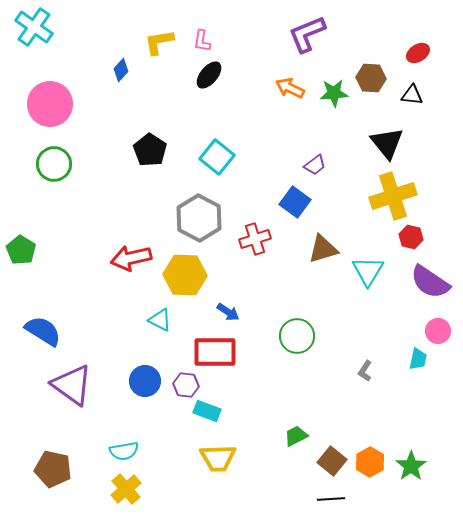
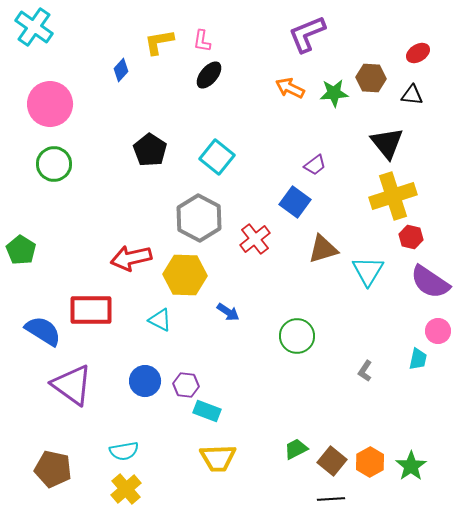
red cross at (255, 239): rotated 20 degrees counterclockwise
red rectangle at (215, 352): moved 124 px left, 42 px up
green trapezoid at (296, 436): moved 13 px down
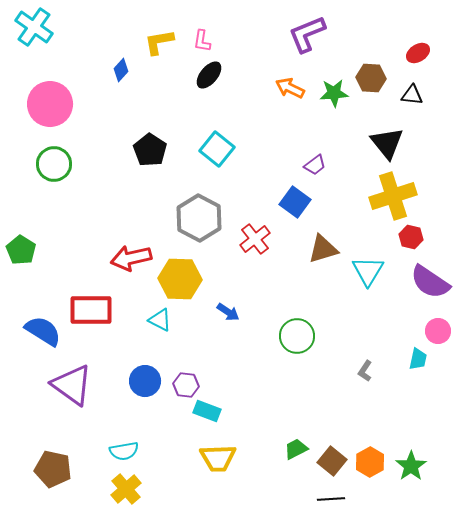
cyan square at (217, 157): moved 8 px up
yellow hexagon at (185, 275): moved 5 px left, 4 px down
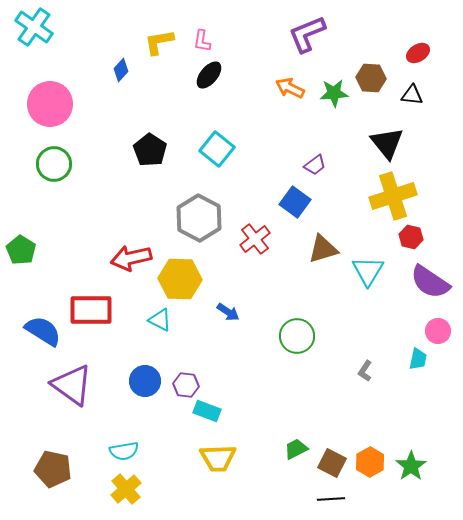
brown square at (332, 461): moved 2 px down; rotated 12 degrees counterclockwise
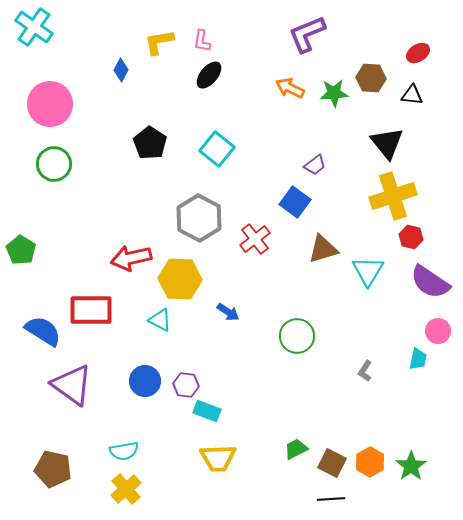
blue diamond at (121, 70): rotated 15 degrees counterclockwise
black pentagon at (150, 150): moved 7 px up
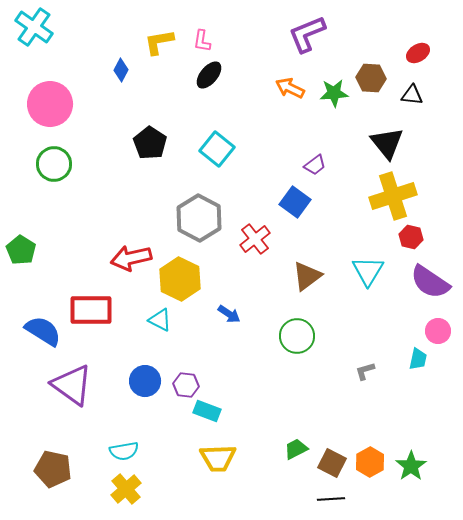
brown triangle at (323, 249): moved 16 px left, 27 px down; rotated 20 degrees counterclockwise
yellow hexagon at (180, 279): rotated 24 degrees clockwise
blue arrow at (228, 312): moved 1 px right, 2 px down
gray L-shape at (365, 371): rotated 40 degrees clockwise
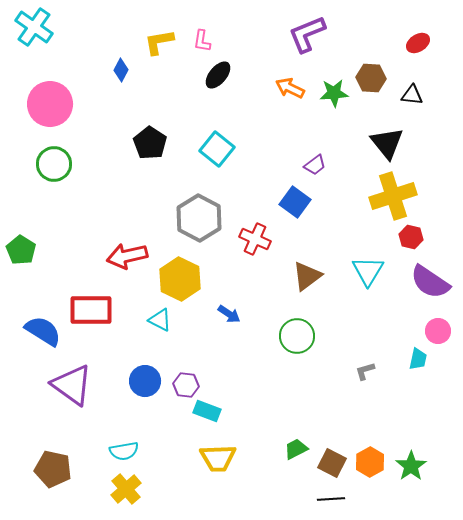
red ellipse at (418, 53): moved 10 px up
black ellipse at (209, 75): moved 9 px right
red cross at (255, 239): rotated 28 degrees counterclockwise
red arrow at (131, 258): moved 4 px left, 2 px up
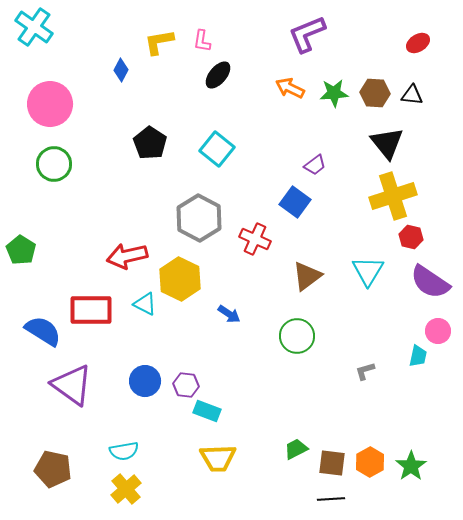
brown hexagon at (371, 78): moved 4 px right, 15 px down
cyan triangle at (160, 320): moved 15 px left, 16 px up
cyan trapezoid at (418, 359): moved 3 px up
brown square at (332, 463): rotated 20 degrees counterclockwise
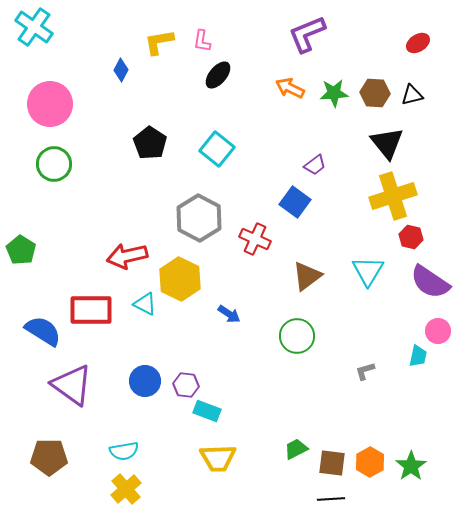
black triangle at (412, 95): rotated 20 degrees counterclockwise
brown pentagon at (53, 469): moved 4 px left, 12 px up; rotated 12 degrees counterclockwise
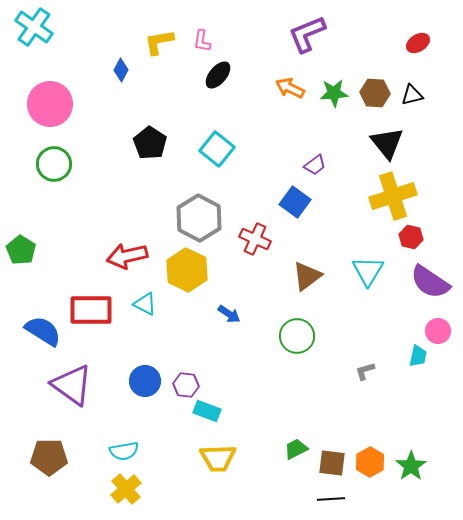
yellow hexagon at (180, 279): moved 7 px right, 9 px up
